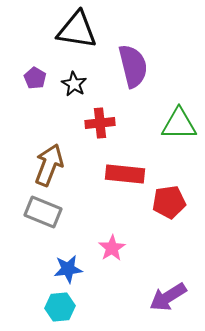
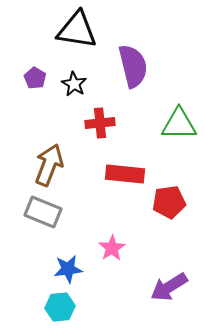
purple arrow: moved 1 px right, 10 px up
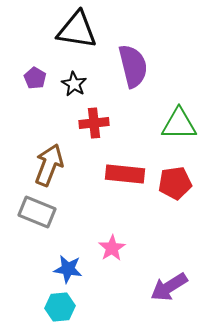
red cross: moved 6 px left
red pentagon: moved 6 px right, 19 px up
gray rectangle: moved 6 px left
blue star: rotated 16 degrees clockwise
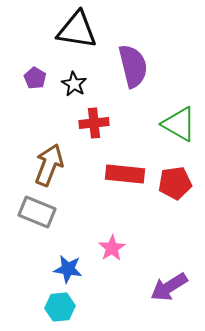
green triangle: rotated 30 degrees clockwise
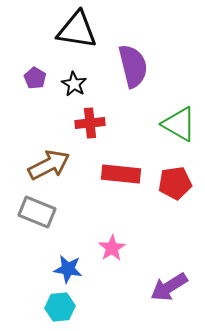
red cross: moved 4 px left
brown arrow: rotated 42 degrees clockwise
red rectangle: moved 4 px left
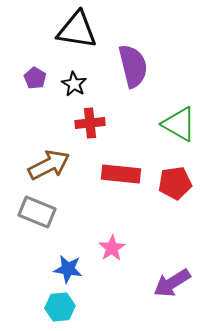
purple arrow: moved 3 px right, 4 px up
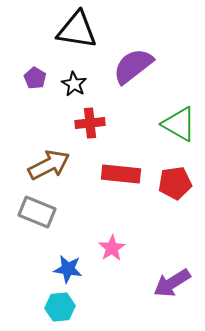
purple semicircle: rotated 114 degrees counterclockwise
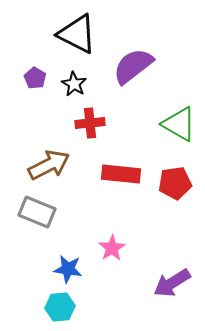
black triangle: moved 4 px down; rotated 18 degrees clockwise
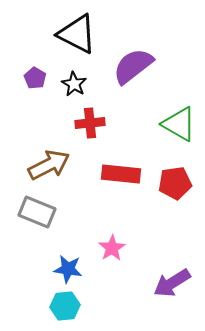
cyan hexagon: moved 5 px right, 1 px up
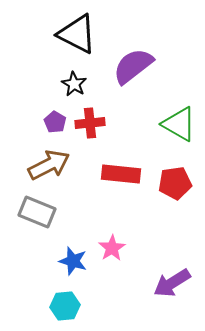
purple pentagon: moved 20 px right, 44 px down
blue star: moved 5 px right, 8 px up; rotated 8 degrees clockwise
